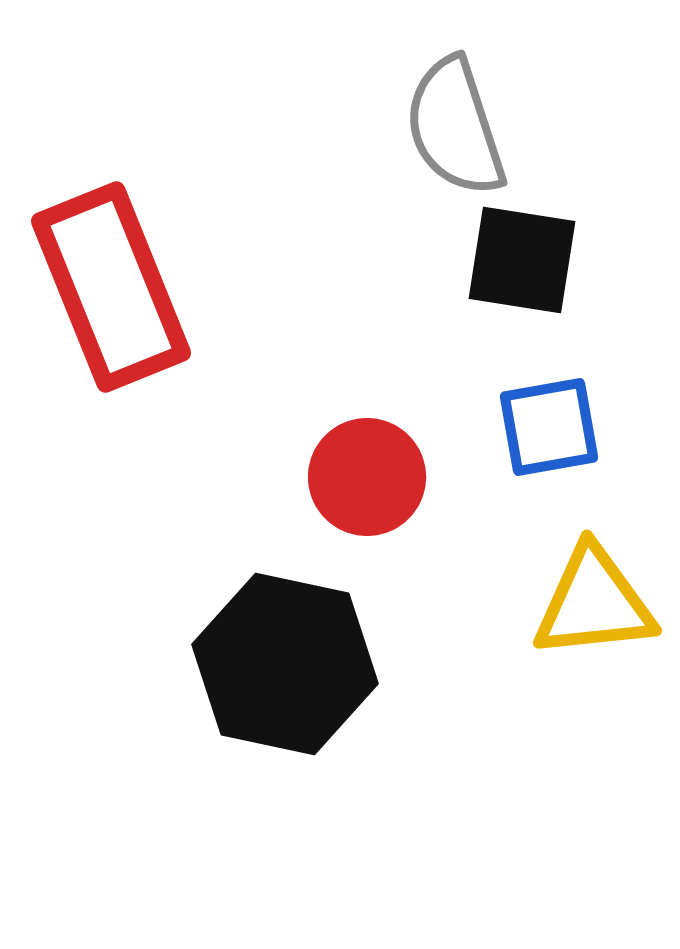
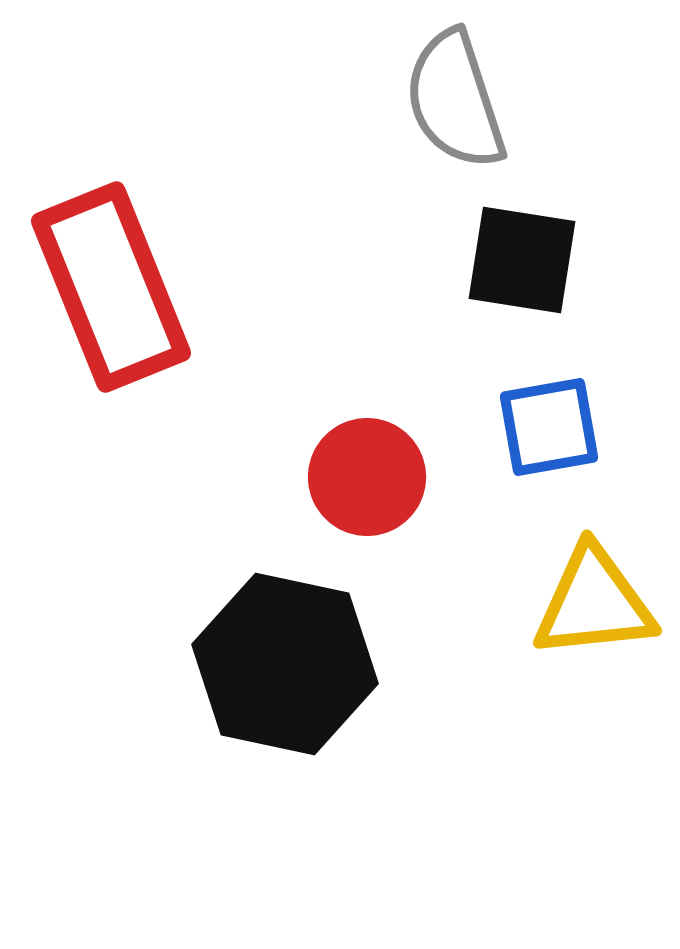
gray semicircle: moved 27 px up
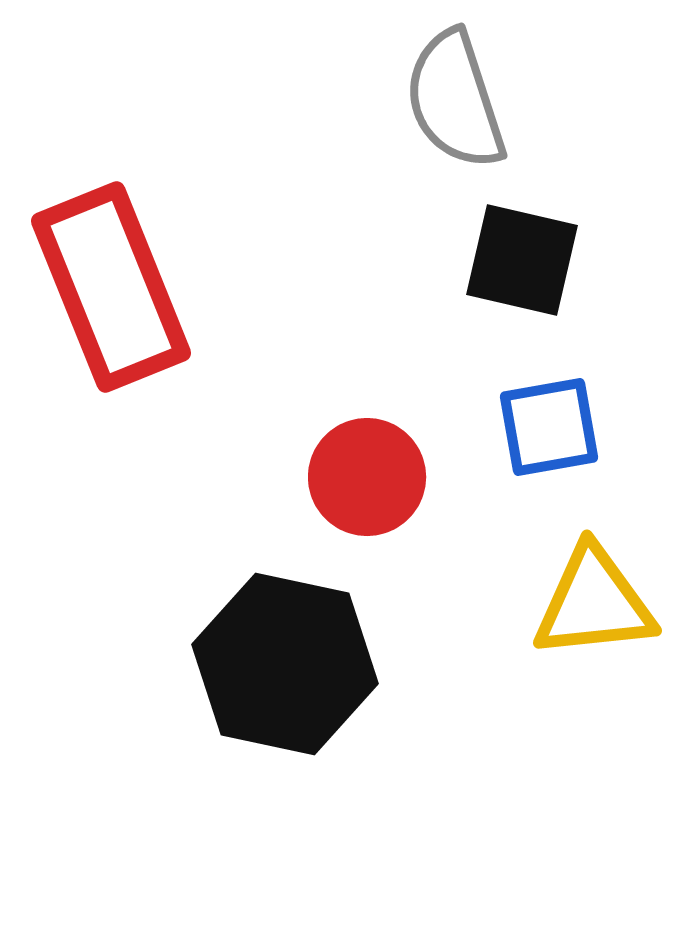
black square: rotated 4 degrees clockwise
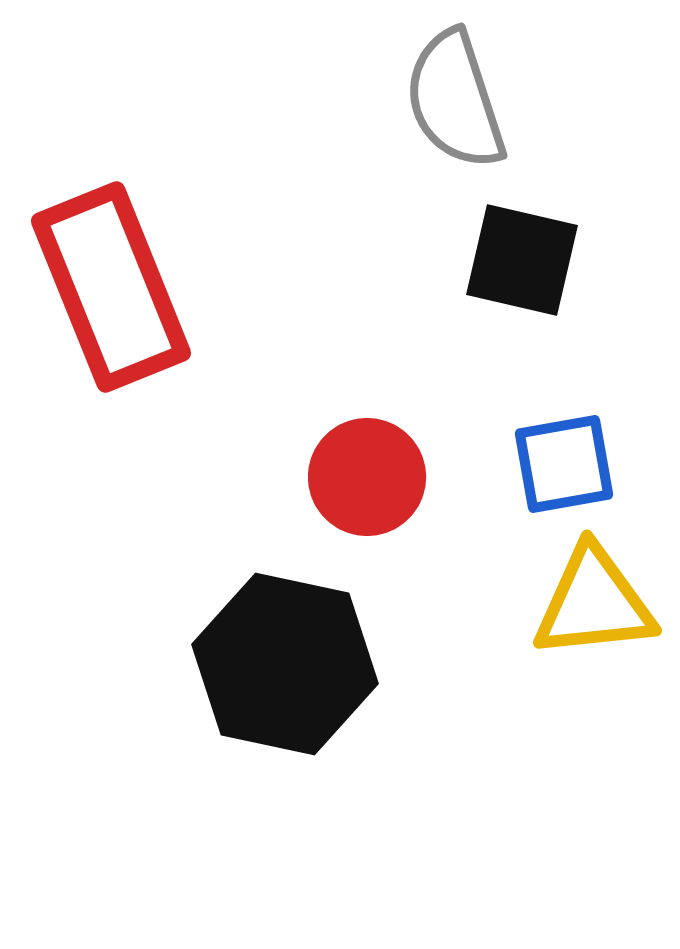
blue square: moved 15 px right, 37 px down
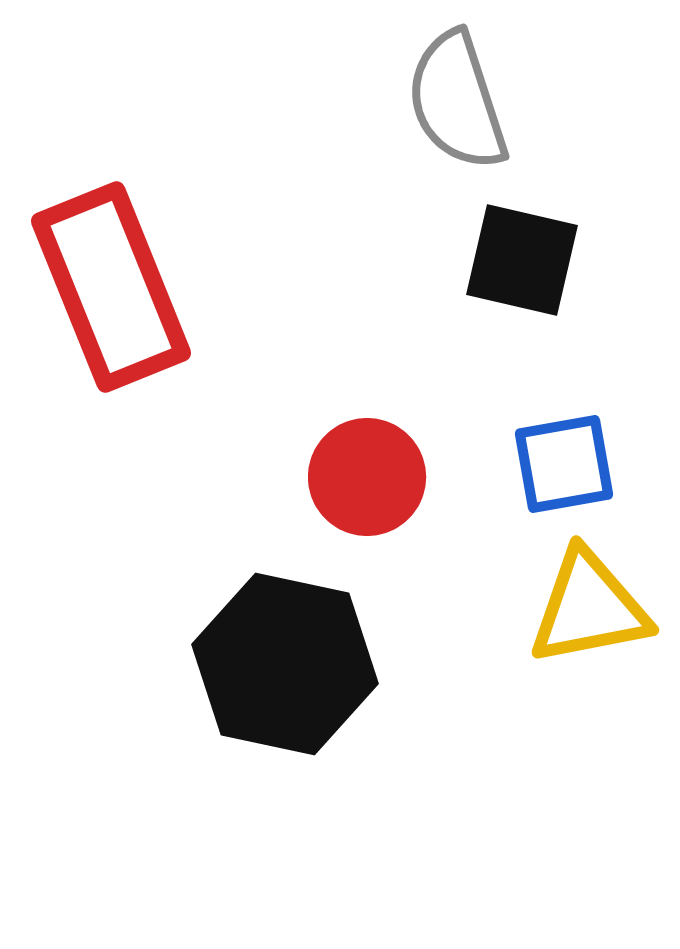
gray semicircle: moved 2 px right, 1 px down
yellow triangle: moved 5 px left, 5 px down; rotated 5 degrees counterclockwise
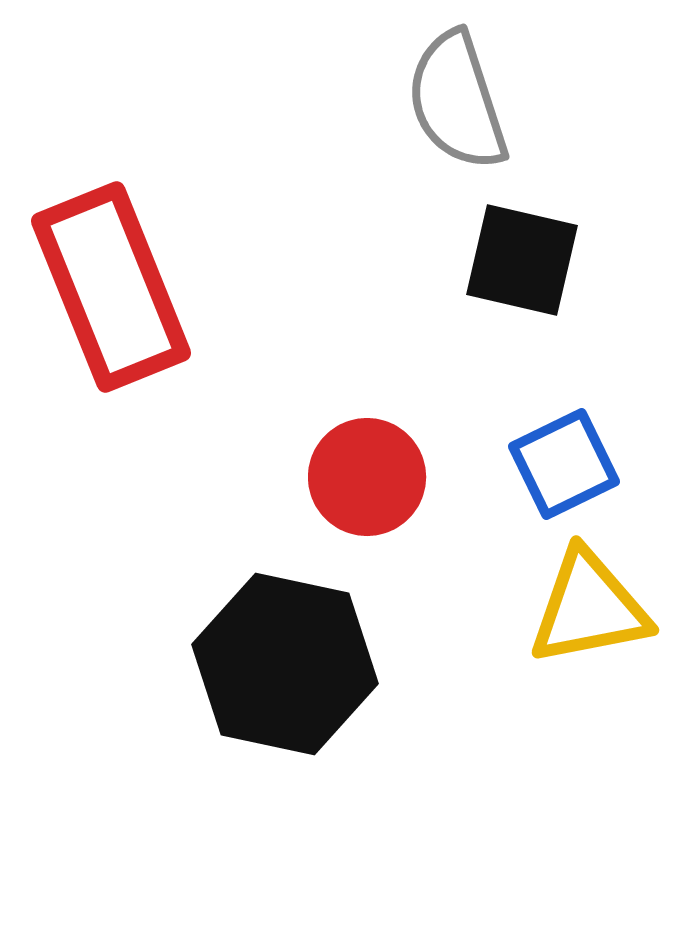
blue square: rotated 16 degrees counterclockwise
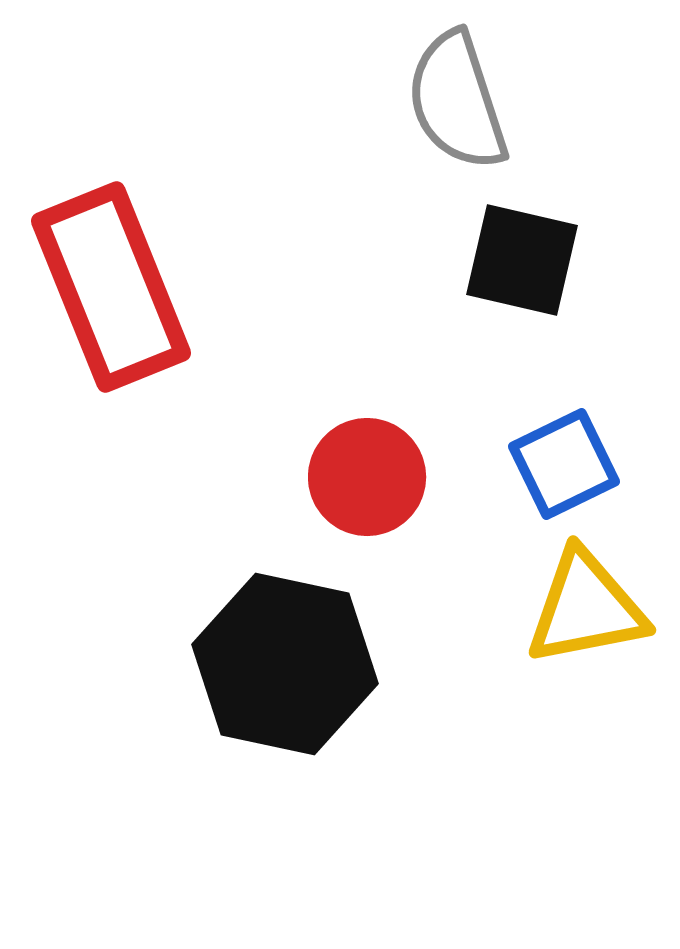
yellow triangle: moved 3 px left
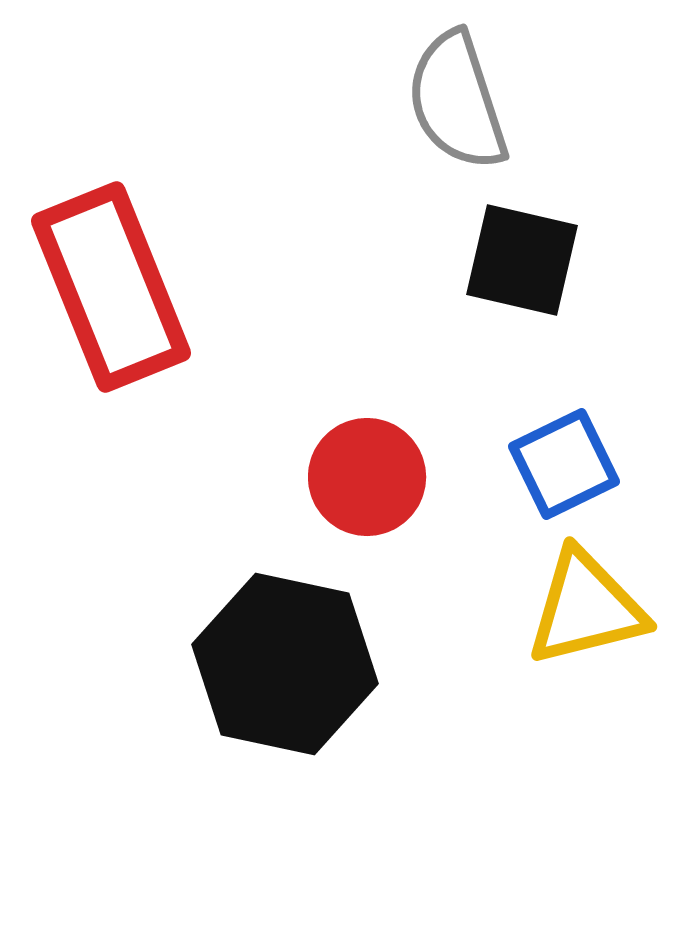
yellow triangle: rotated 3 degrees counterclockwise
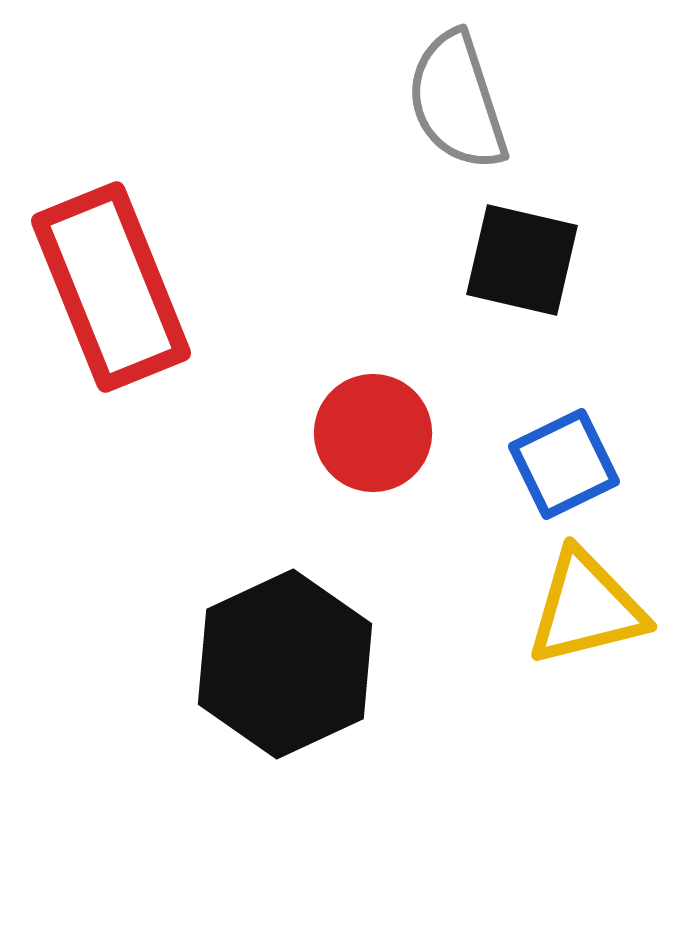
red circle: moved 6 px right, 44 px up
black hexagon: rotated 23 degrees clockwise
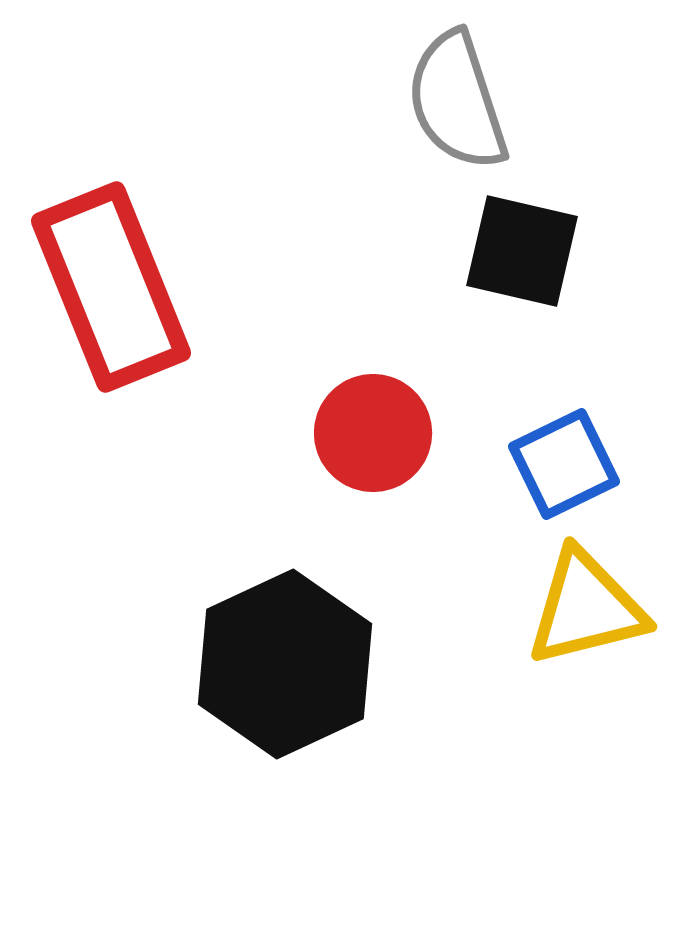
black square: moved 9 px up
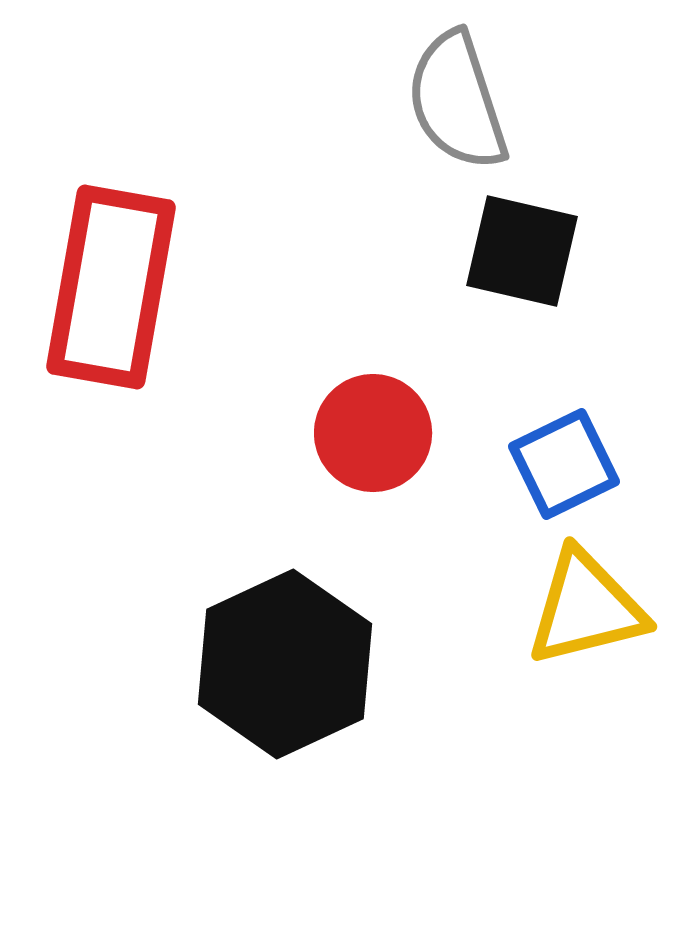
red rectangle: rotated 32 degrees clockwise
